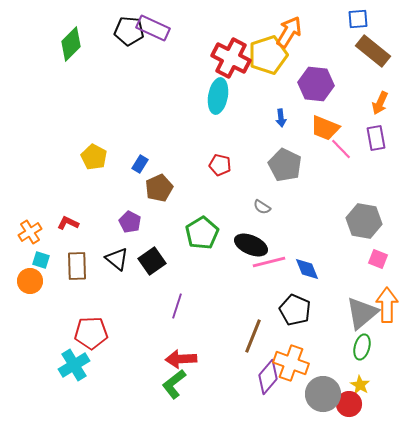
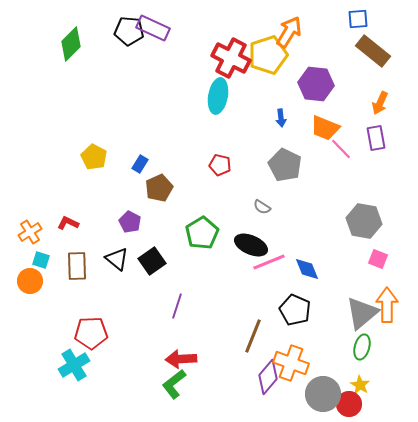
pink line at (269, 262): rotated 8 degrees counterclockwise
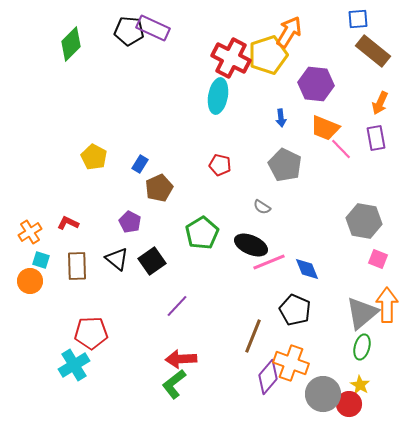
purple line at (177, 306): rotated 25 degrees clockwise
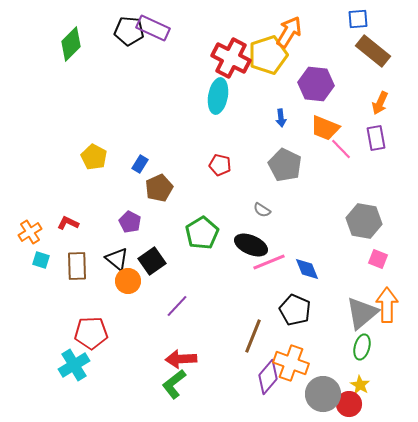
gray semicircle at (262, 207): moved 3 px down
orange circle at (30, 281): moved 98 px right
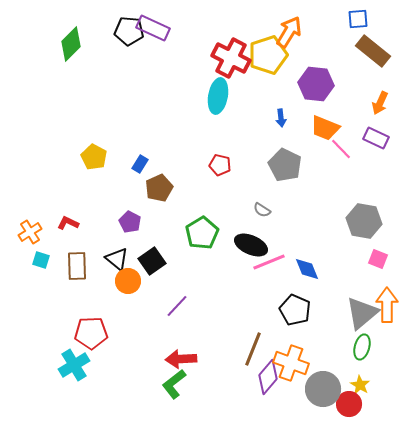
purple rectangle at (376, 138): rotated 55 degrees counterclockwise
brown line at (253, 336): moved 13 px down
gray circle at (323, 394): moved 5 px up
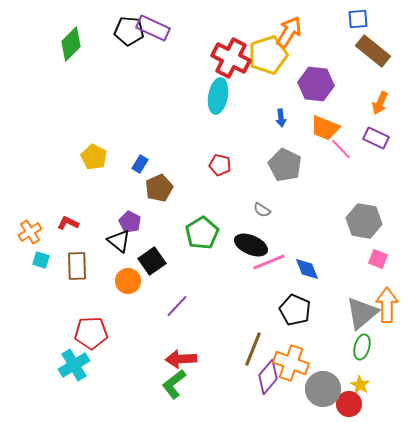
black triangle at (117, 259): moved 2 px right, 18 px up
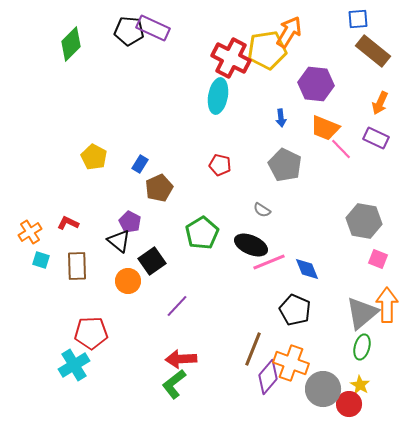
yellow pentagon at (268, 55): moved 1 px left, 5 px up; rotated 9 degrees clockwise
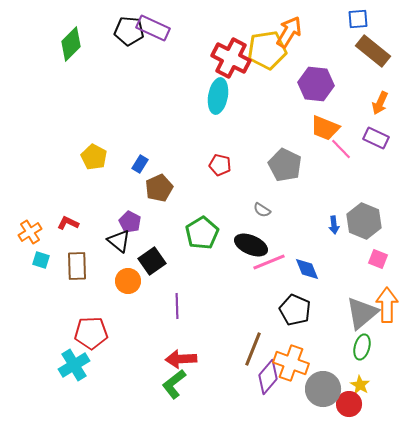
blue arrow at (281, 118): moved 53 px right, 107 px down
gray hexagon at (364, 221): rotated 12 degrees clockwise
purple line at (177, 306): rotated 45 degrees counterclockwise
